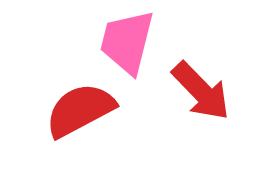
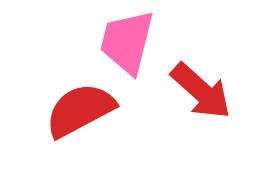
red arrow: rotated 4 degrees counterclockwise
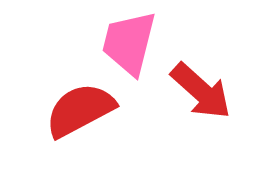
pink trapezoid: moved 2 px right, 1 px down
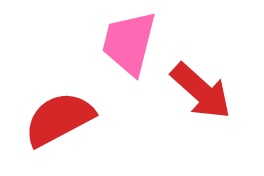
red semicircle: moved 21 px left, 9 px down
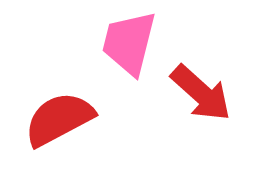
red arrow: moved 2 px down
